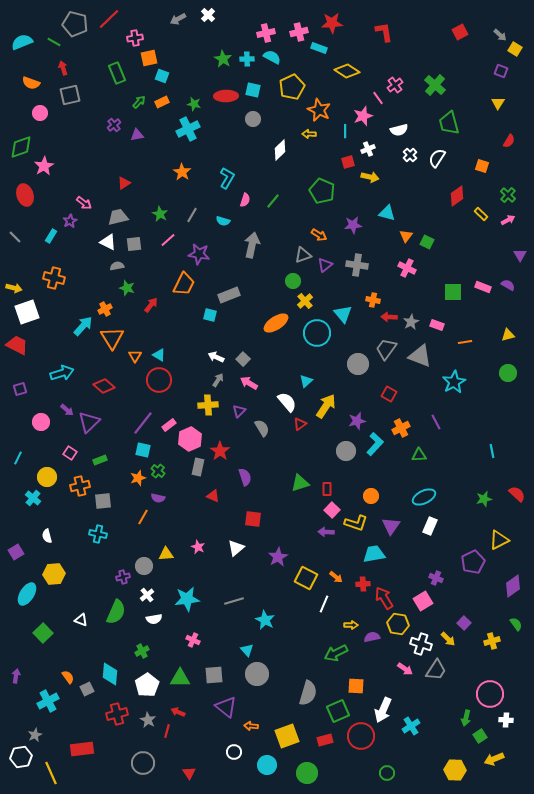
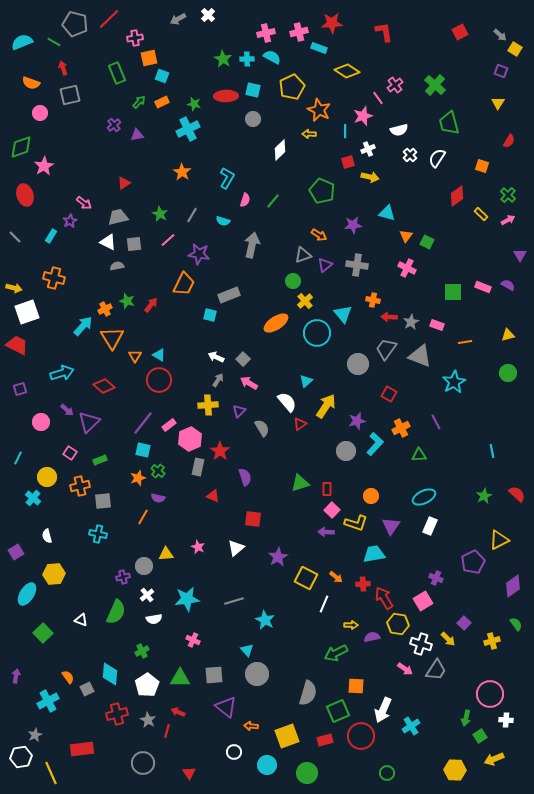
green star at (127, 288): moved 13 px down
green star at (484, 499): moved 3 px up; rotated 14 degrees counterclockwise
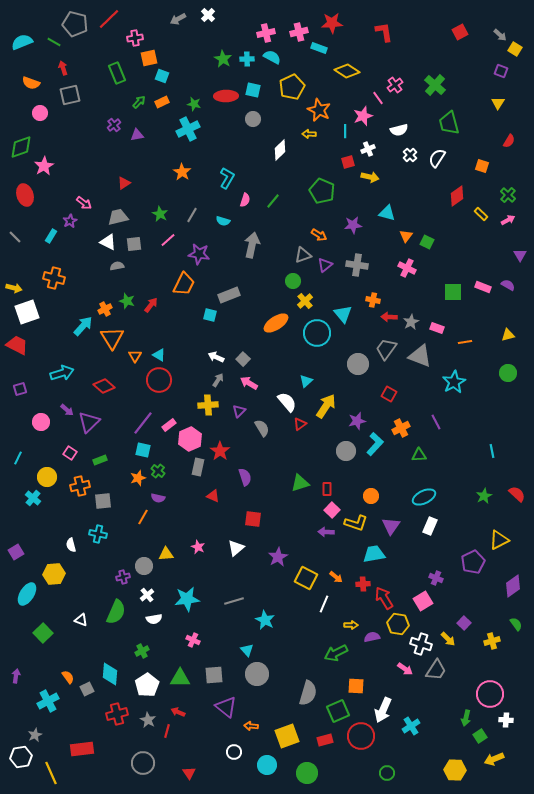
pink rectangle at (437, 325): moved 3 px down
white semicircle at (47, 536): moved 24 px right, 9 px down
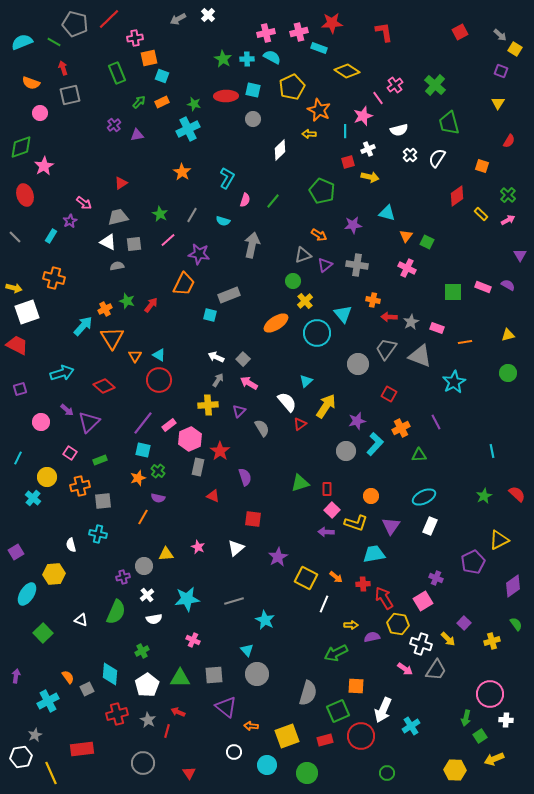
red triangle at (124, 183): moved 3 px left
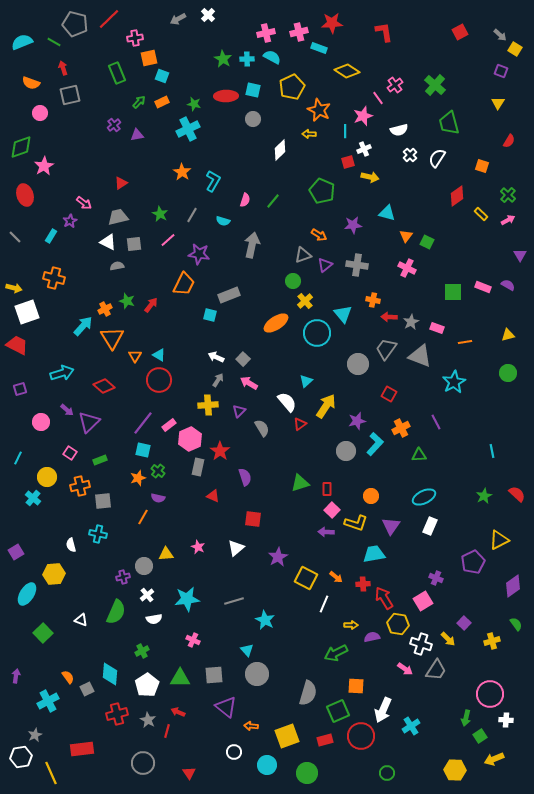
white cross at (368, 149): moved 4 px left
cyan L-shape at (227, 178): moved 14 px left, 3 px down
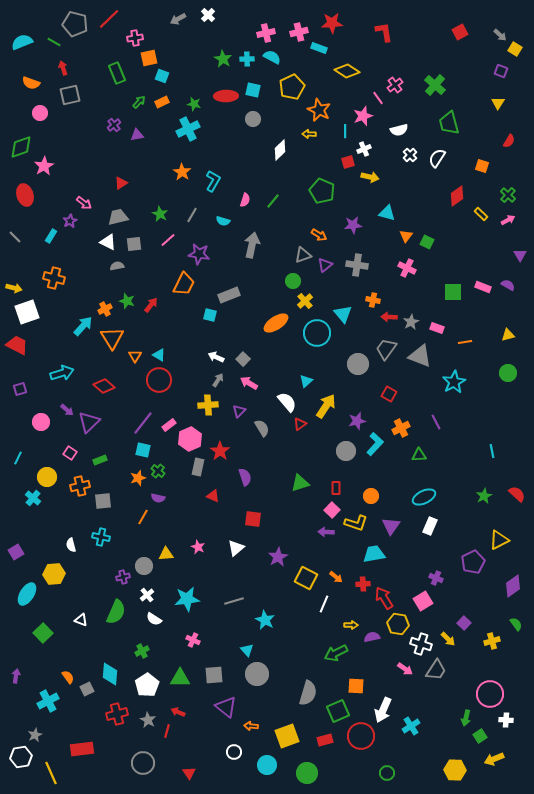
red rectangle at (327, 489): moved 9 px right, 1 px up
cyan cross at (98, 534): moved 3 px right, 3 px down
white semicircle at (154, 619): rotated 42 degrees clockwise
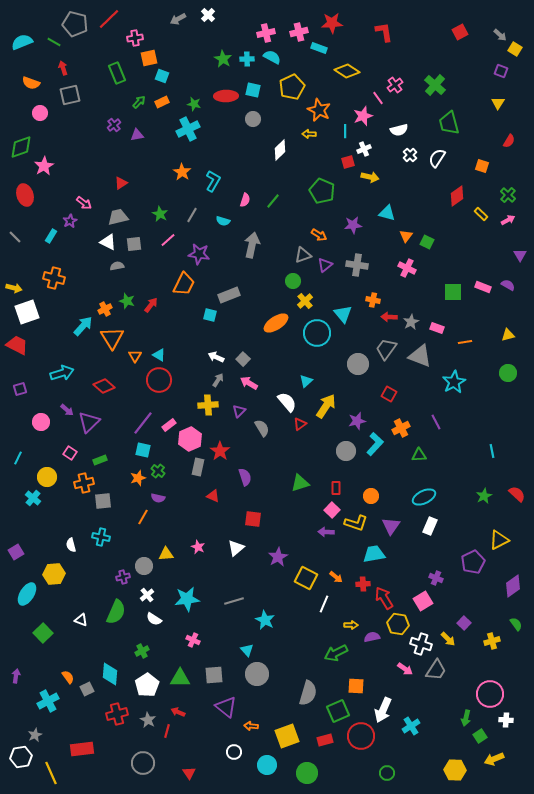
orange cross at (80, 486): moved 4 px right, 3 px up
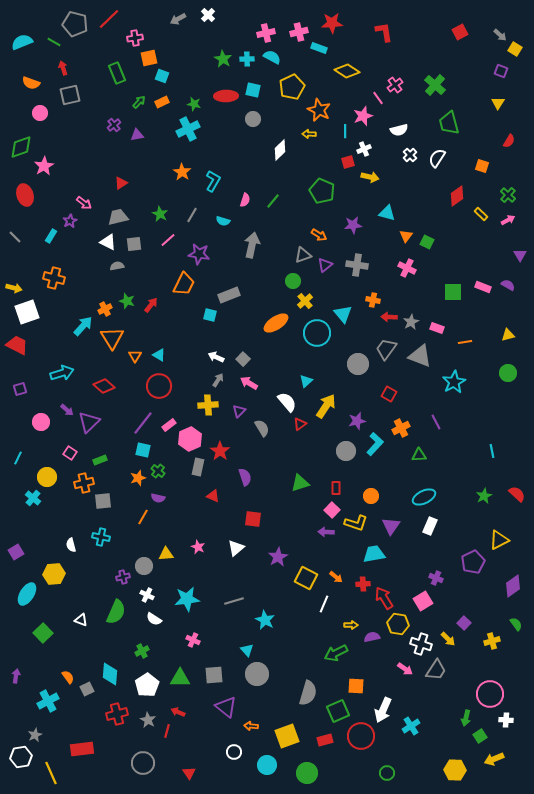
red circle at (159, 380): moved 6 px down
white cross at (147, 595): rotated 24 degrees counterclockwise
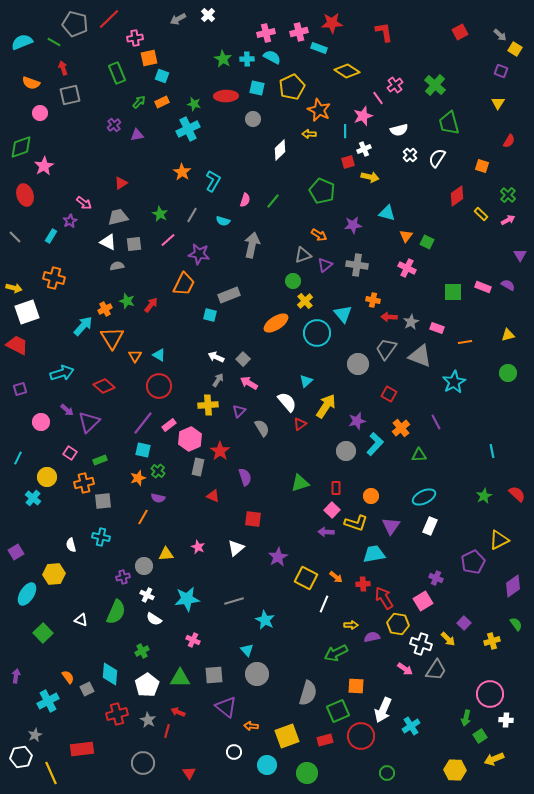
cyan square at (253, 90): moved 4 px right, 2 px up
orange cross at (401, 428): rotated 12 degrees counterclockwise
